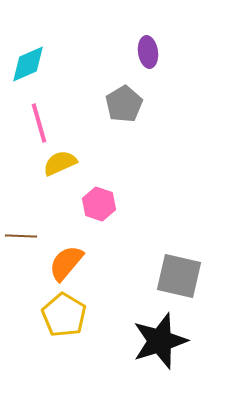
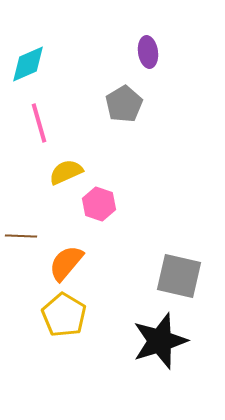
yellow semicircle: moved 6 px right, 9 px down
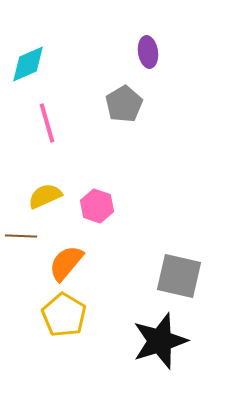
pink line: moved 8 px right
yellow semicircle: moved 21 px left, 24 px down
pink hexagon: moved 2 px left, 2 px down
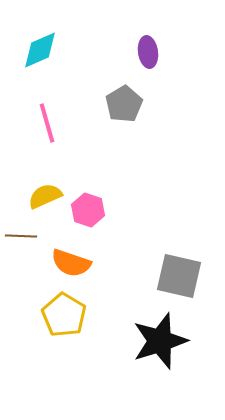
cyan diamond: moved 12 px right, 14 px up
pink hexagon: moved 9 px left, 4 px down
orange semicircle: moved 5 px right; rotated 111 degrees counterclockwise
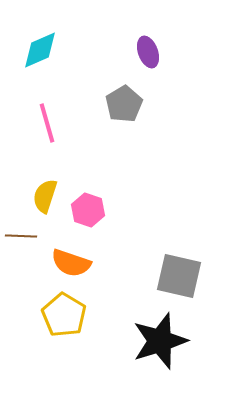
purple ellipse: rotated 12 degrees counterclockwise
yellow semicircle: rotated 48 degrees counterclockwise
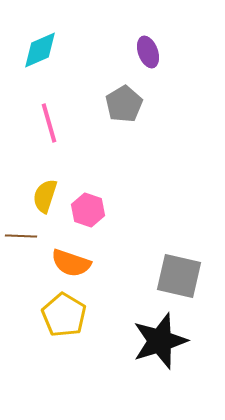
pink line: moved 2 px right
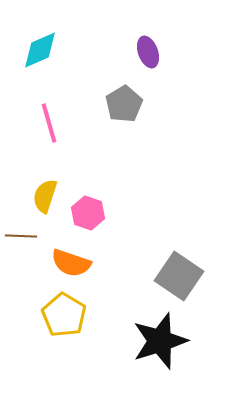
pink hexagon: moved 3 px down
gray square: rotated 21 degrees clockwise
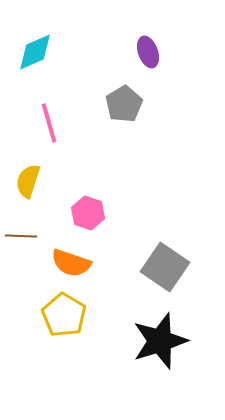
cyan diamond: moved 5 px left, 2 px down
yellow semicircle: moved 17 px left, 15 px up
gray square: moved 14 px left, 9 px up
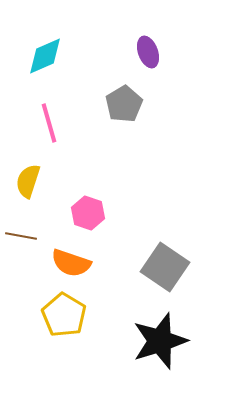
cyan diamond: moved 10 px right, 4 px down
brown line: rotated 8 degrees clockwise
